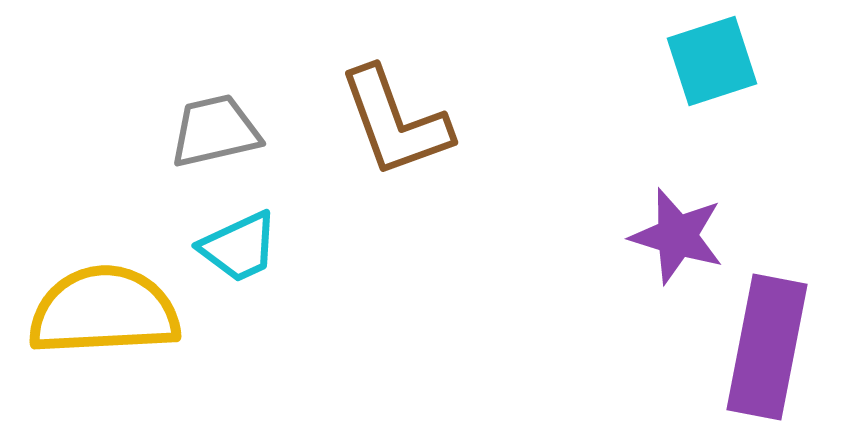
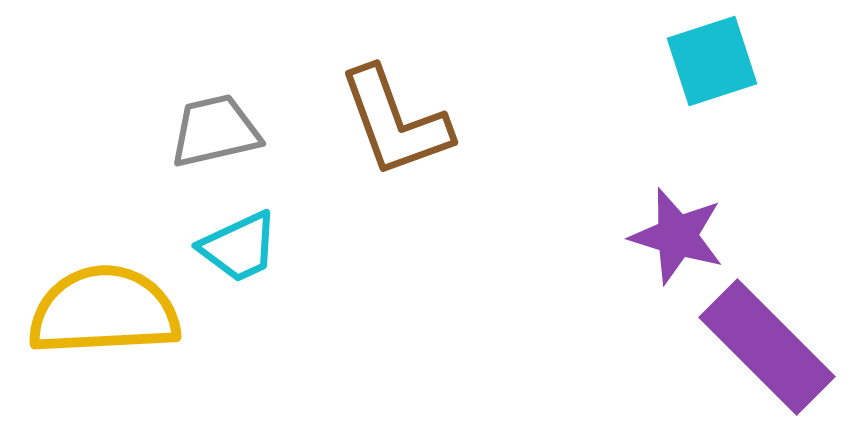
purple rectangle: rotated 56 degrees counterclockwise
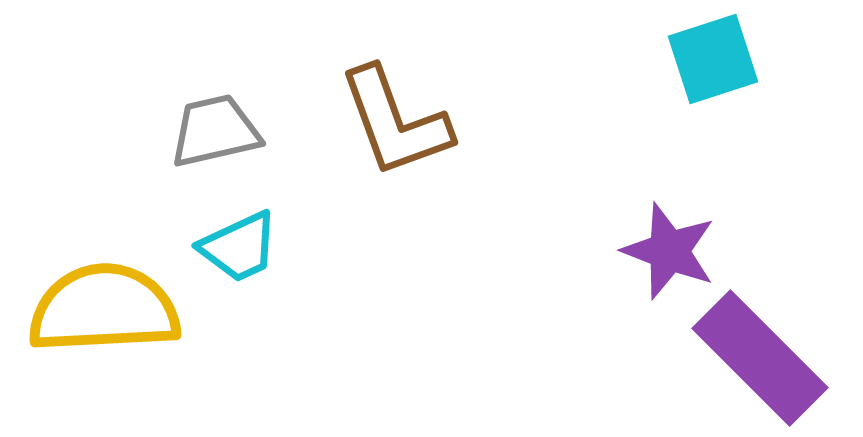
cyan square: moved 1 px right, 2 px up
purple star: moved 8 px left, 15 px down; rotated 4 degrees clockwise
yellow semicircle: moved 2 px up
purple rectangle: moved 7 px left, 11 px down
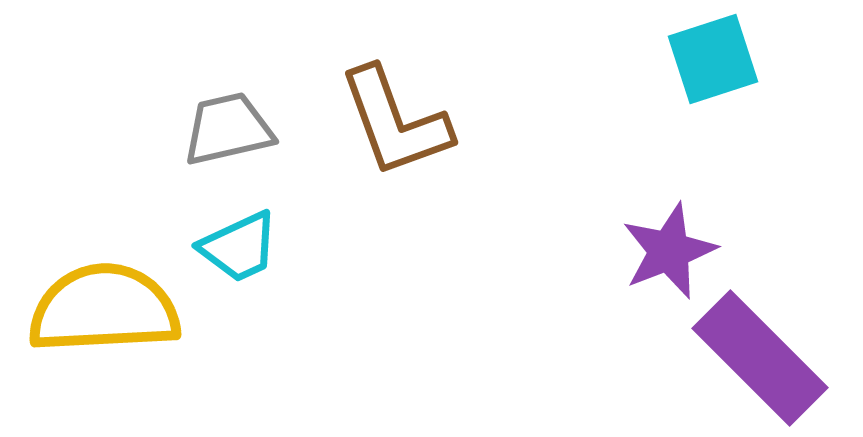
gray trapezoid: moved 13 px right, 2 px up
purple star: rotated 30 degrees clockwise
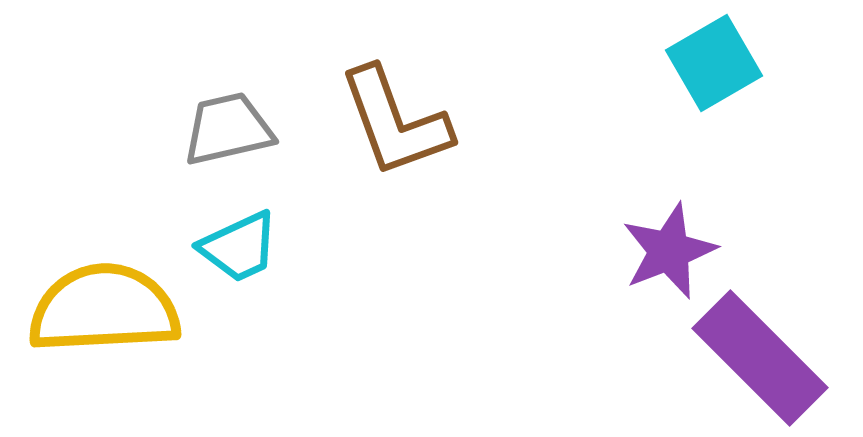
cyan square: moved 1 px right, 4 px down; rotated 12 degrees counterclockwise
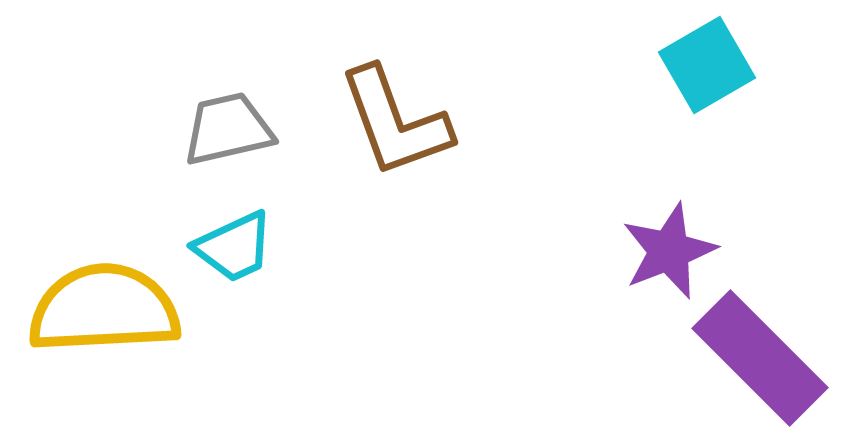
cyan square: moved 7 px left, 2 px down
cyan trapezoid: moved 5 px left
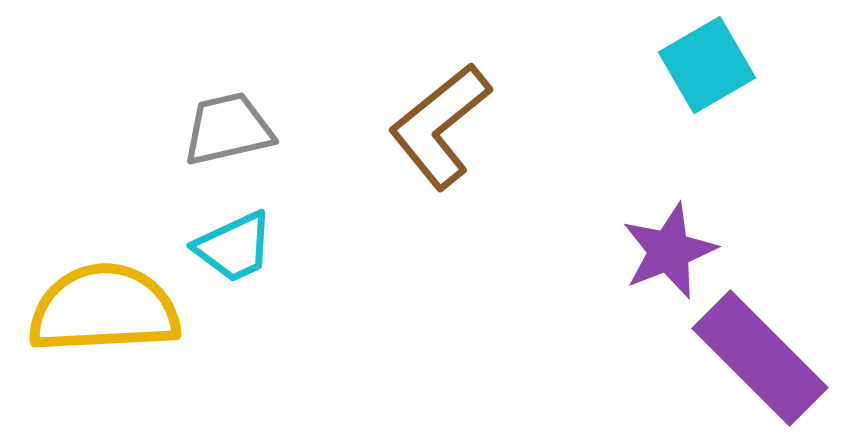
brown L-shape: moved 45 px right, 4 px down; rotated 71 degrees clockwise
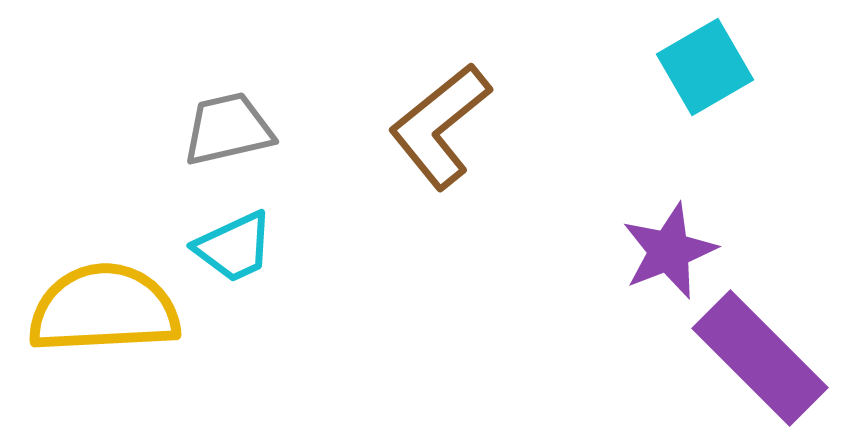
cyan square: moved 2 px left, 2 px down
